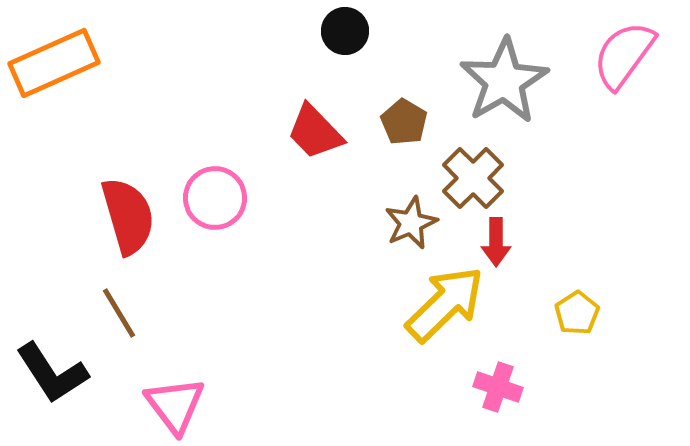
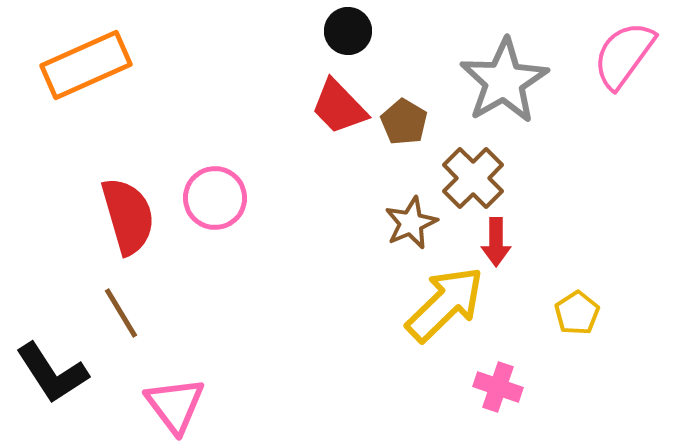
black circle: moved 3 px right
orange rectangle: moved 32 px right, 2 px down
red trapezoid: moved 24 px right, 25 px up
brown line: moved 2 px right
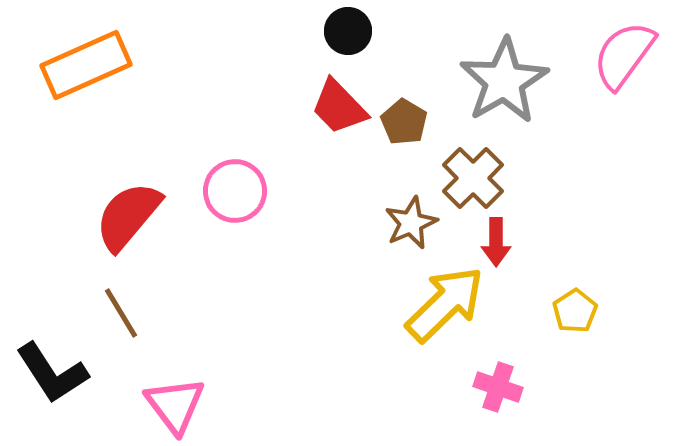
pink circle: moved 20 px right, 7 px up
red semicircle: rotated 124 degrees counterclockwise
yellow pentagon: moved 2 px left, 2 px up
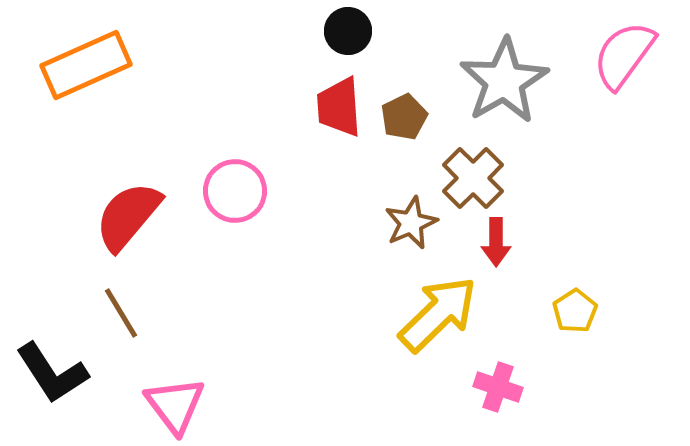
red trapezoid: rotated 40 degrees clockwise
brown pentagon: moved 5 px up; rotated 15 degrees clockwise
yellow arrow: moved 7 px left, 10 px down
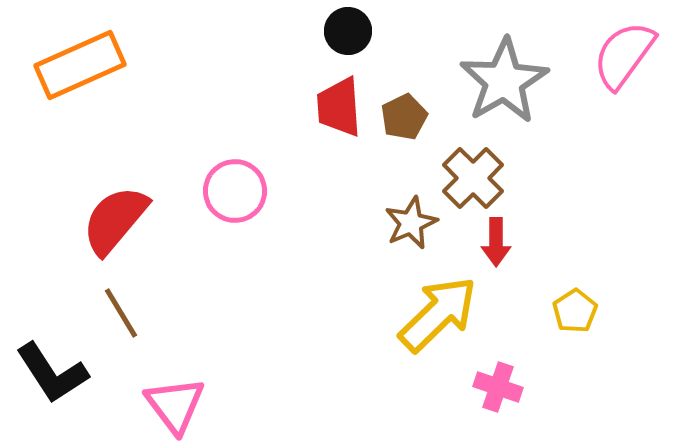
orange rectangle: moved 6 px left
red semicircle: moved 13 px left, 4 px down
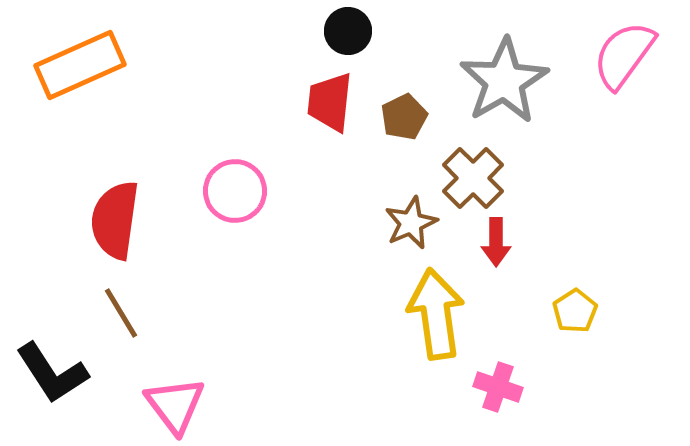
red trapezoid: moved 9 px left, 5 px up; rotated 10 degrees clockwise
red semicircle: rotated 32 degrees counterclockwise
yellow arrow: moved 2 px left; rotated 54 degrees counterclockwise
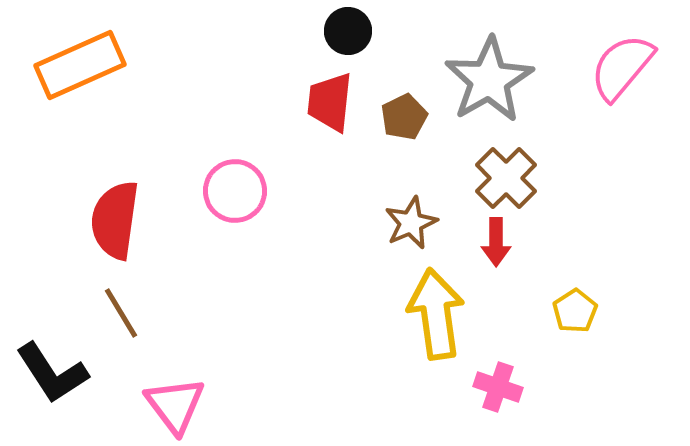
pink semicircle: moved 2 px left, 12 px down; rotated 4 degrees clockwise
gray star: moved 15 px left, 1 px up
brown cross: moved 33 px right
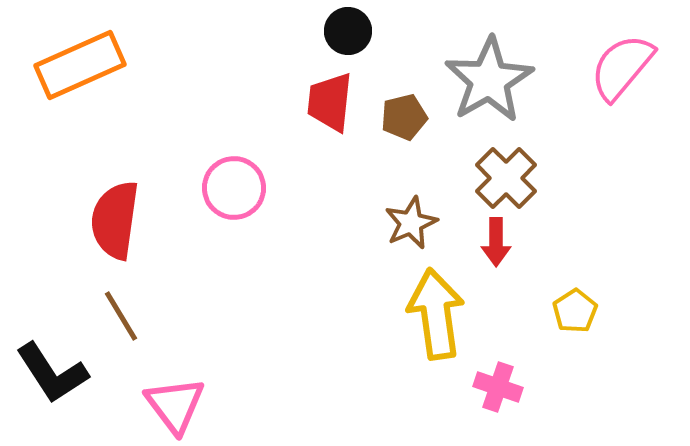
brown pentagon: rotated 12 degrees clockwise
pink circle: moved 1 px left, 3 px up
brown line: moved 3 px down
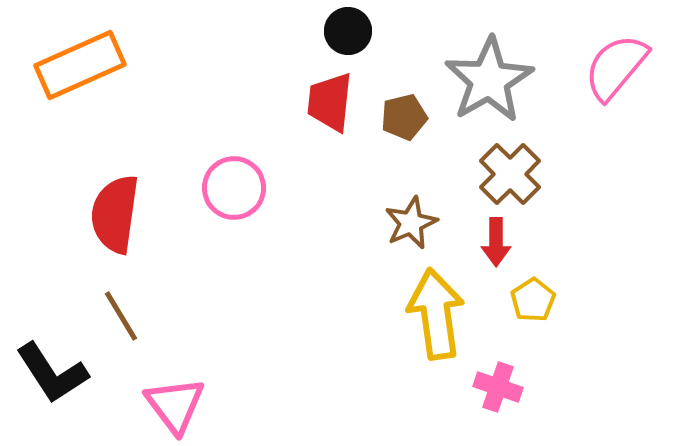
pink semicircle: moved 6 px left
brown cross: moved 4 px right, 4 px up
red semicircle: moved 6 px up
yellow pentagon: moved 42 px left, 11 px up
